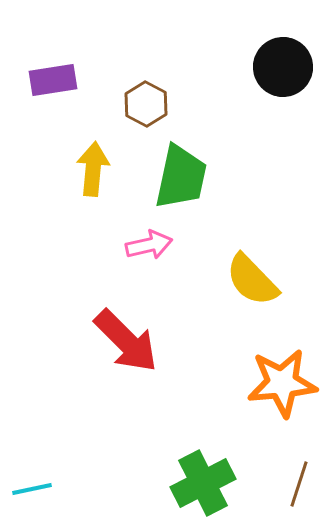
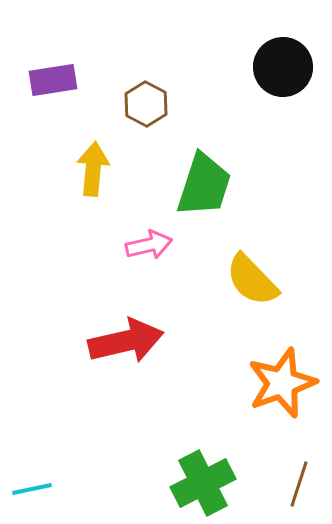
green trapezoid: moved 23 px right, 8 px down; rotated 6 degrees clockwise
red arrow: rotated 58 degrees counterclockwise
orange star: rotated 14 degrees counterclockwise
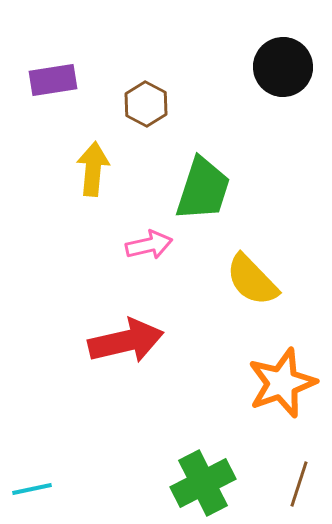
green trapezoid: moved 1 px left, 4 px down
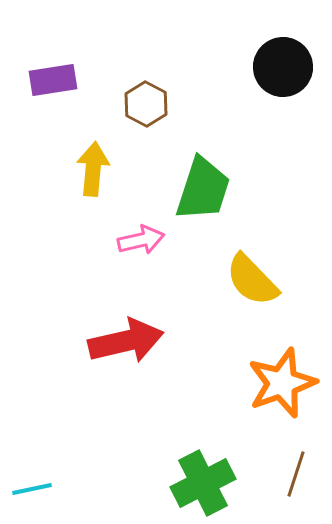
pink arrow: moved 8 px left, 5 px up
brown line: moved 3 px left, 10 px up
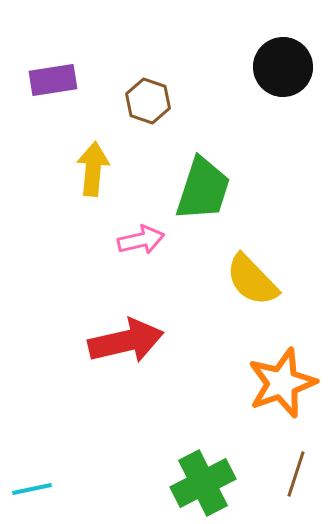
brown hexagon: moved 2 px right, 3 px up; rotated 9 degrees counterclockwise
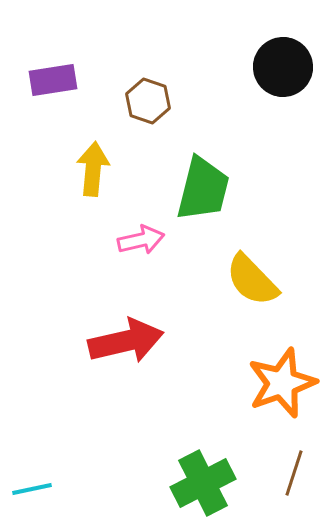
green trapezoid: rotated 4 degrees counterclockwise
brown line: moved 2 px left, 1 px up
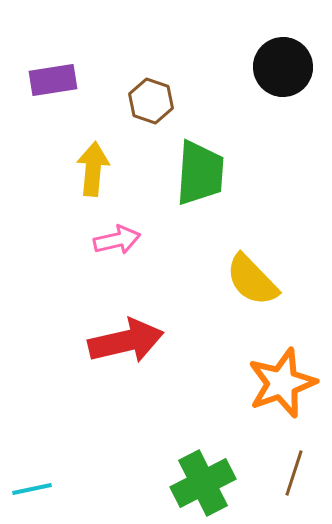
brown hexagon: moved 3 px right
green trapezoid: moved 3 px left, 16 px up; rotated 10 degrees counterclockwise
pink arrow: moved 24 px left
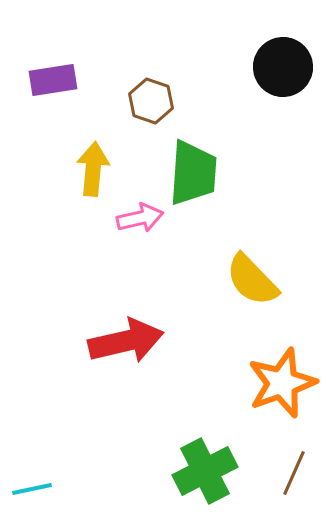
green trapezoid: moved 7 px left
pink arrow: moved 23 px right, 22 px up
brown line: rotated 6 degrees clockwise
green cross: moved 2 px right, 12 px up
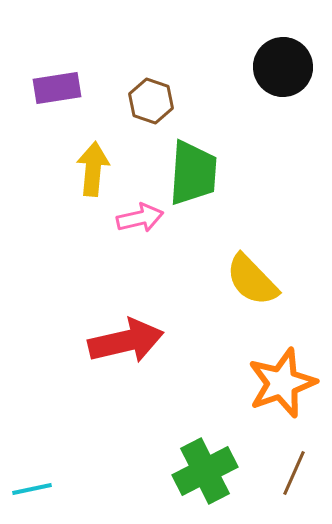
purple rectangle: moved 4 px right, 8 px down
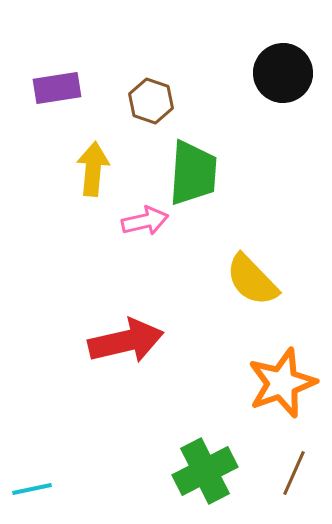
black circle: moved 6 px down
pink arrow: moved 5 px right, 3 px down
